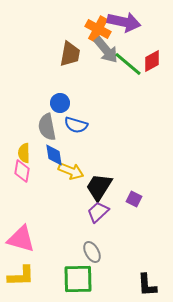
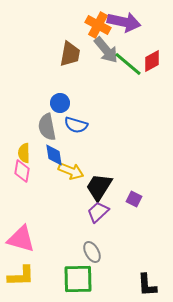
orange cross: moved 4 px up
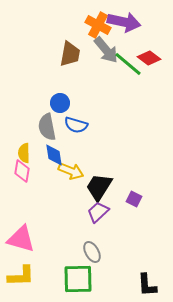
red diamond: moved 3 px left, 3 px up; rotated 65 degrees clockwise
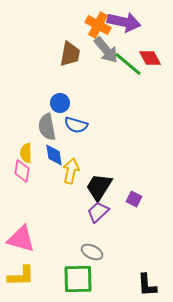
red diamond: moved 1 px right; rotated 25 degrees clockwise
yellow semicircle: moved 2 px right
yellow arrow: rotated 100 degrees counterclockwise
gray ellipse: rotated 35 degrees counterclockwise
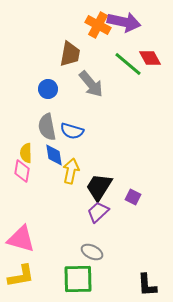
gray arrow: moved 15 px left, 34 px down
blue circle: moved 12 px left, 14 px up
blue semicircle: moved 4 px left, 6 px down
purple square: moved 1 px left, 2 px up
yellow L-shape: rotated 8 degrees counterclockwise
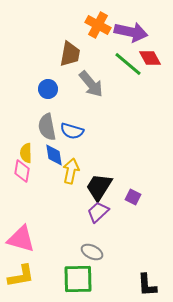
purple arrow: moved 7 px right, 10 px down
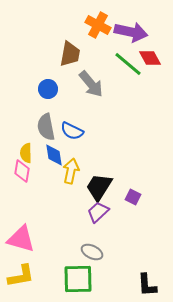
gray semicircle: moved 1 px left
blue semicircle: rotated 10 degrees clockwise
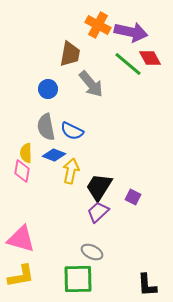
blue diamond: rotated 60 degrees counterclockwise
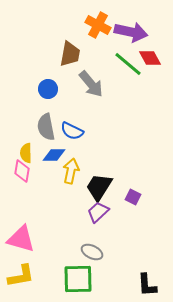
blue diamond: rotated 20 degrees counterclockwise
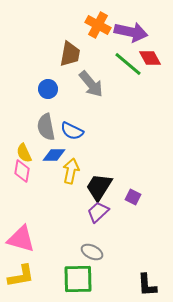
yellow semicircle: moved 2 px left; rotated 24 degrees counterclockwise
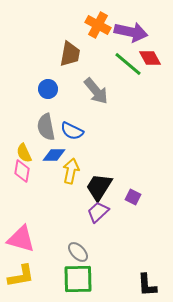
gray arrow: moved 5 px right, 7 px down
gray ellipse: moved 14 px left; rotated 20 degrees clockwise
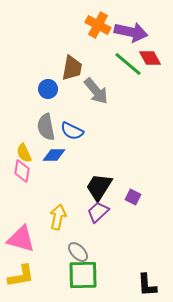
brown trapezoid: moved 2 px right, 14 px down
yellow arrow: moved 13 px left, 46 px down
green square: moved 5 px right, 4 px up
